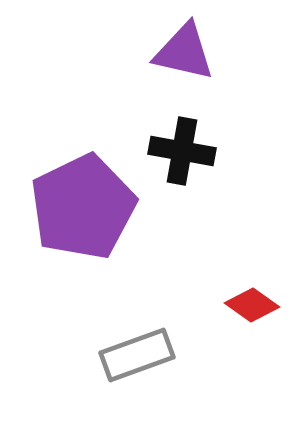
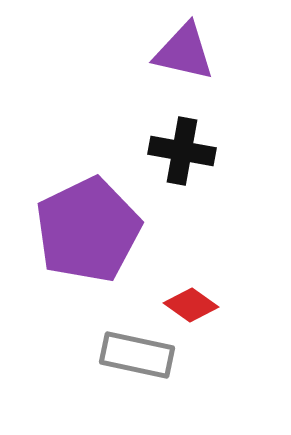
purple pentagon: moved 5 px right, 23 px down
red diamond: moved 61 px left
gray rectangle: rotated 32 degrees clockwise
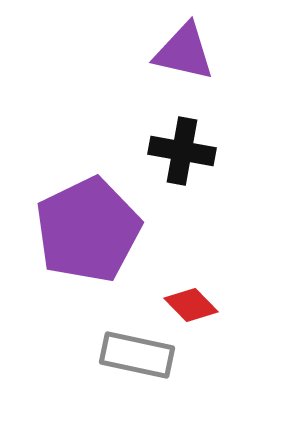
red diamond: rotated 10 degrees clockwise
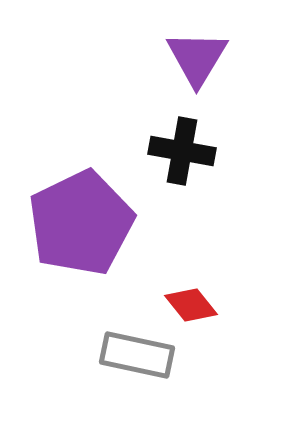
purple triangle: moved 13 px right, 6 px down; rotated 48 degrees clockwise
purple pentagon: moved 7 px left, 7 px up
red diamond: rotated 6 degrees clockwise
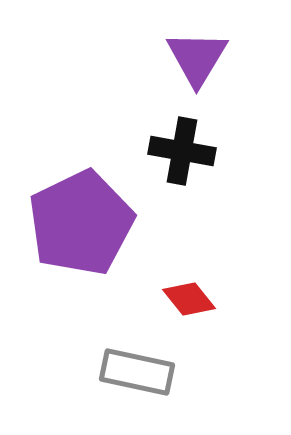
red diamond: moved 2 px left, 6 px up
gray rectangle: moved 17 px down
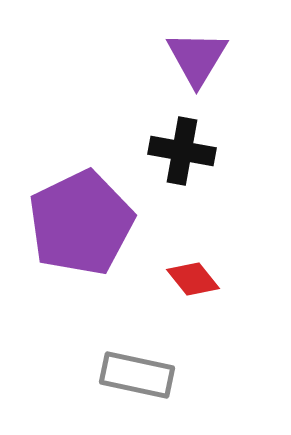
red diamond: moved 4 px right, 20 px up
gray rectangle: moved 3 px down
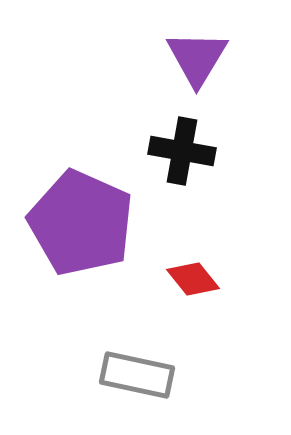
purple pentagon: rotated 22 degrees counterclockwise
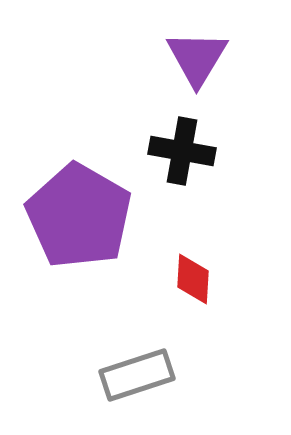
purple pentagon: moved 2 px left, 7 px up; rotated 6 degrees clockwise
red diamond: rotated 42 degrees clockwise
gray rectangle: rotated 30 degrees counterclockwise
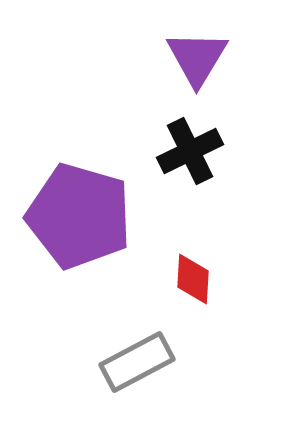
black cross: moved 8 px right; rotated 36 degrees counterclockwise
purple pentagon: rotated 14 degrees counterclockwise
gray rectangle: moved 13 px up; rotated 10 degrees counterclockwise
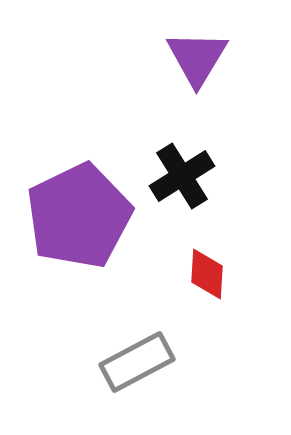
black cross: moved 8 px left, 25 px down; rotated 6 degrees counterclockwise
purple pentagon: rotated 30 degrees clockwise
red diamond: moved 14 px right, 5 px up
